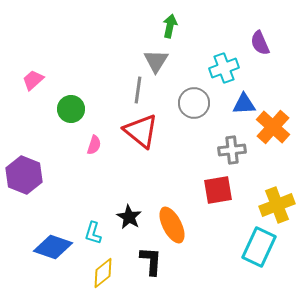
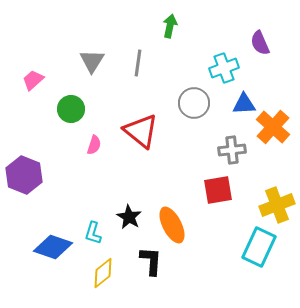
gray triangle: moved 64 px left
gray line: moved 27 px up
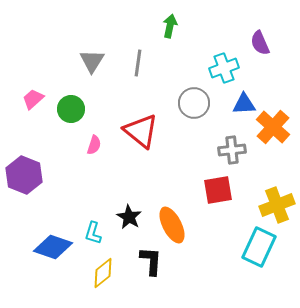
pink trapezoid: moved 19 px down
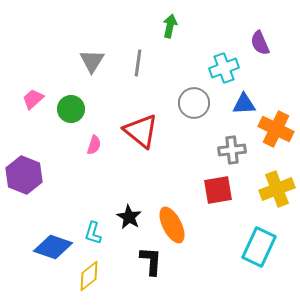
orange cross: moved 3 px right, 2 px down; rotated 16 degrees counterclockwise
yellow cross: moved 16 px up
yellow diamond: moved 14 px left, 3 px down
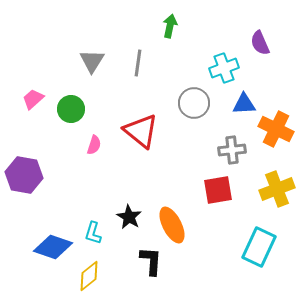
purple hexagon: rotated 12 degrees counterclockwise
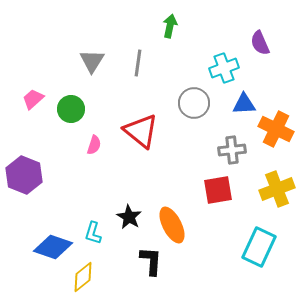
purple hexagon: rotated 12 degrees clockwise
yellow diamond: moved 6 px left, 1 px down
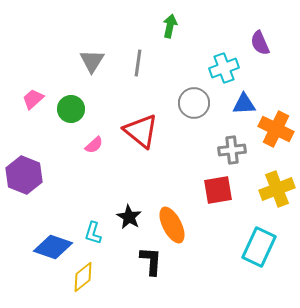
pink semicircle: rotated 30 degrees clockwise
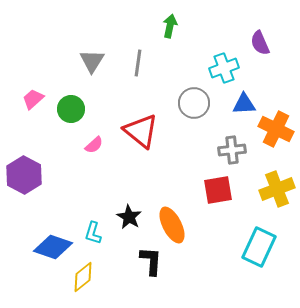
purple hexagon: rotated 6 degrees clockwise
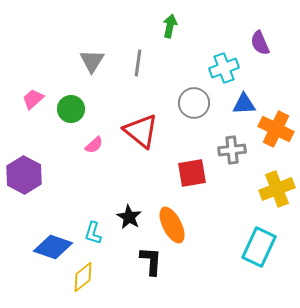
red square: moved 26 px left, 17 px up
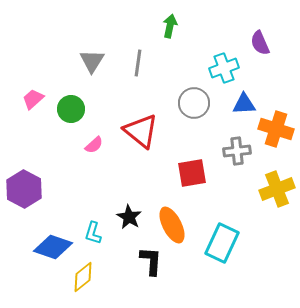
orange cross: rotated 8 degrees counterclockwise
gray cross: moved 5 px right, 1 px down
purple hexagon: moved 14 px down
cyan rectangle: moved 37 px left, 4 px up
